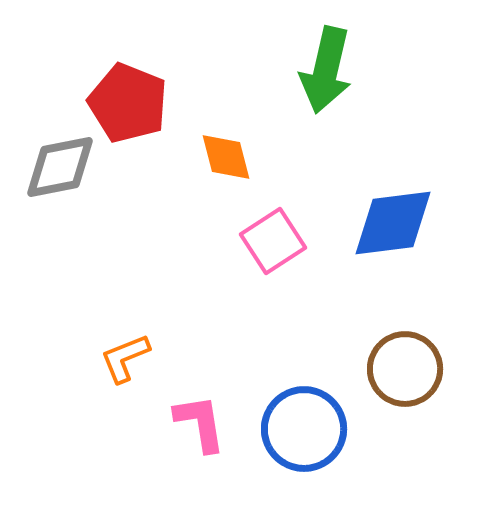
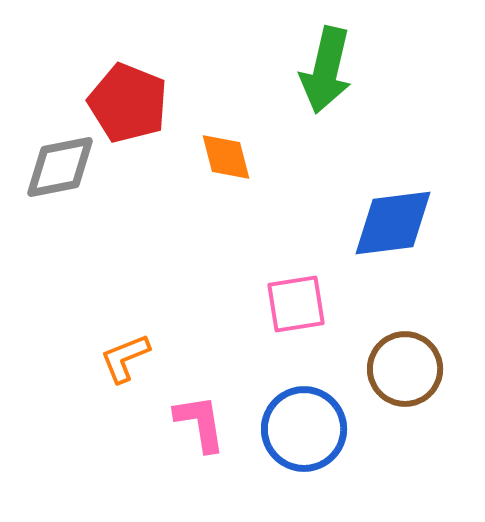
pink square: moved 23 px right, 63 px down; rotated 24 degrees clockwise
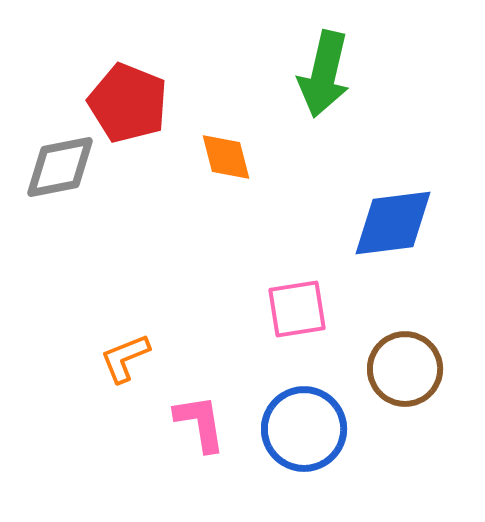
green arrow: moved 2 px left, 4 px down
pink square: moved 1 px right, 5 px down
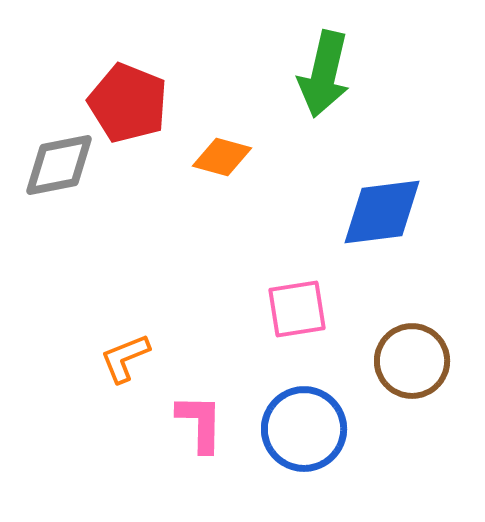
orange diamond: moved 4 px left; rotated 60 degrees counterclockwise
gray diamond: moved 1 px left, 2 px up
blue diamond: moved 11 px left, 11 px up
brown circle: moved 7 px right, 8 px up
pink L-shape: rotated 10 degrees clockwise
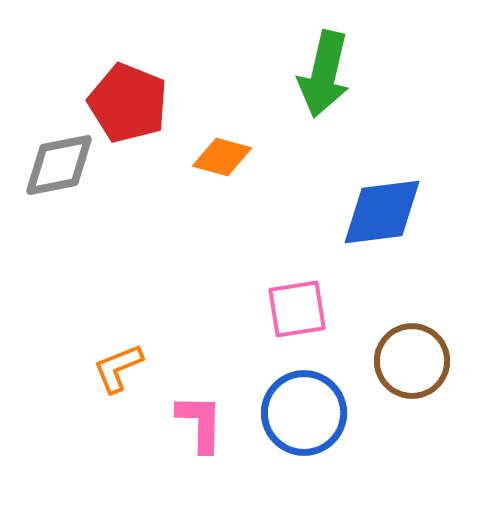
orange L-shape: moved 7 px left, 10 px down
blue circle: moved 16 px up
